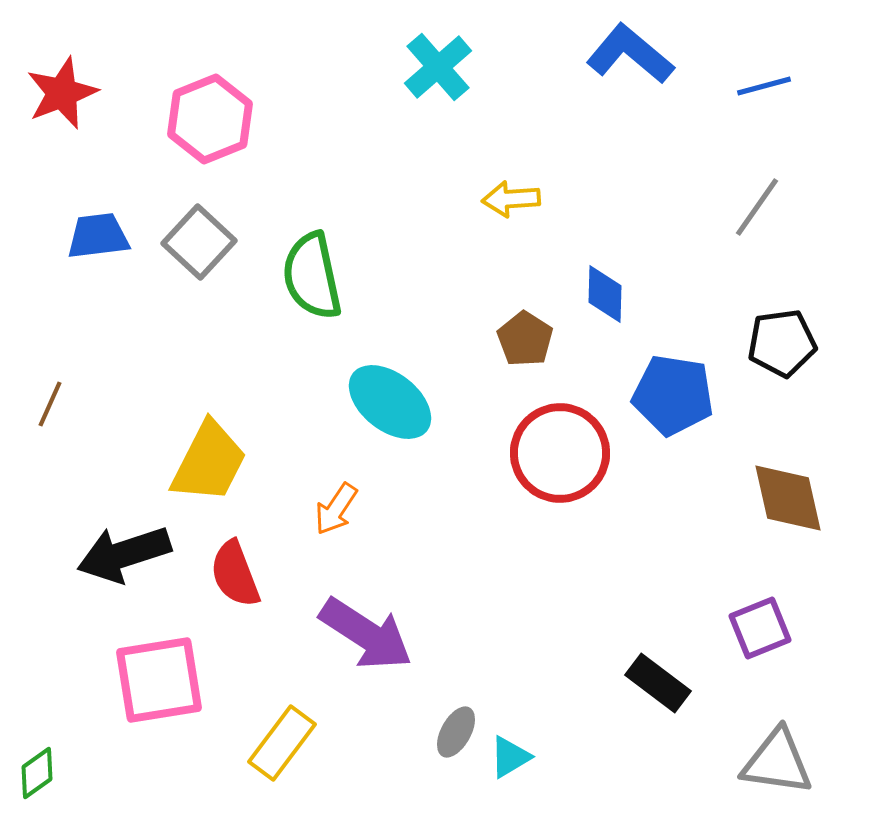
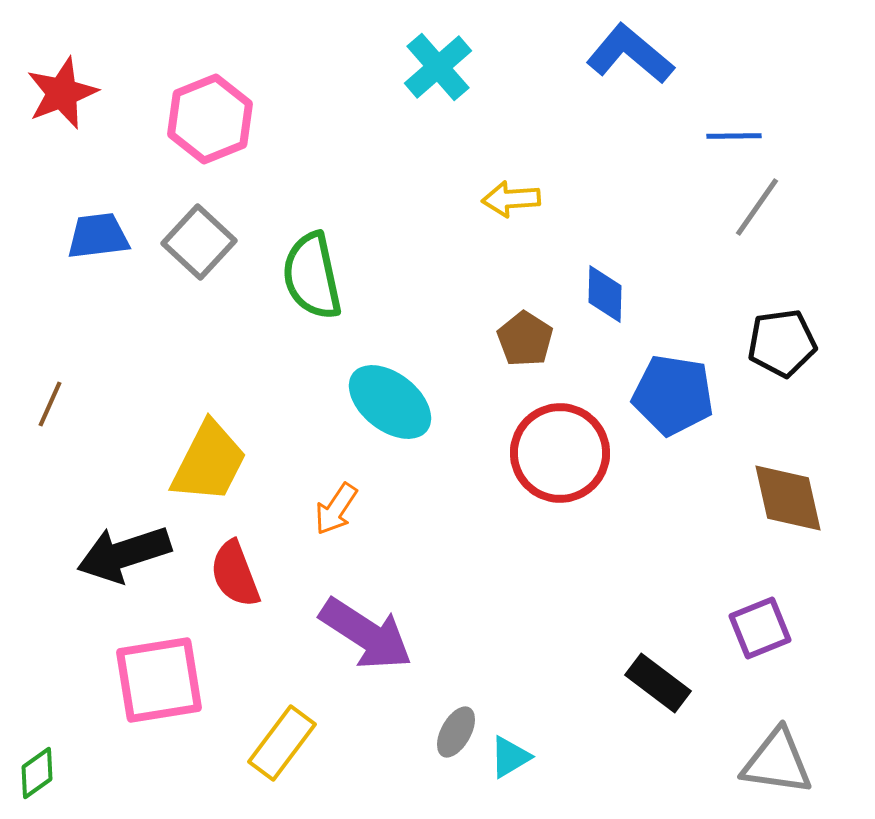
blue line: moved 30 px left, 50 px down; rotated 14 degrees clockwise
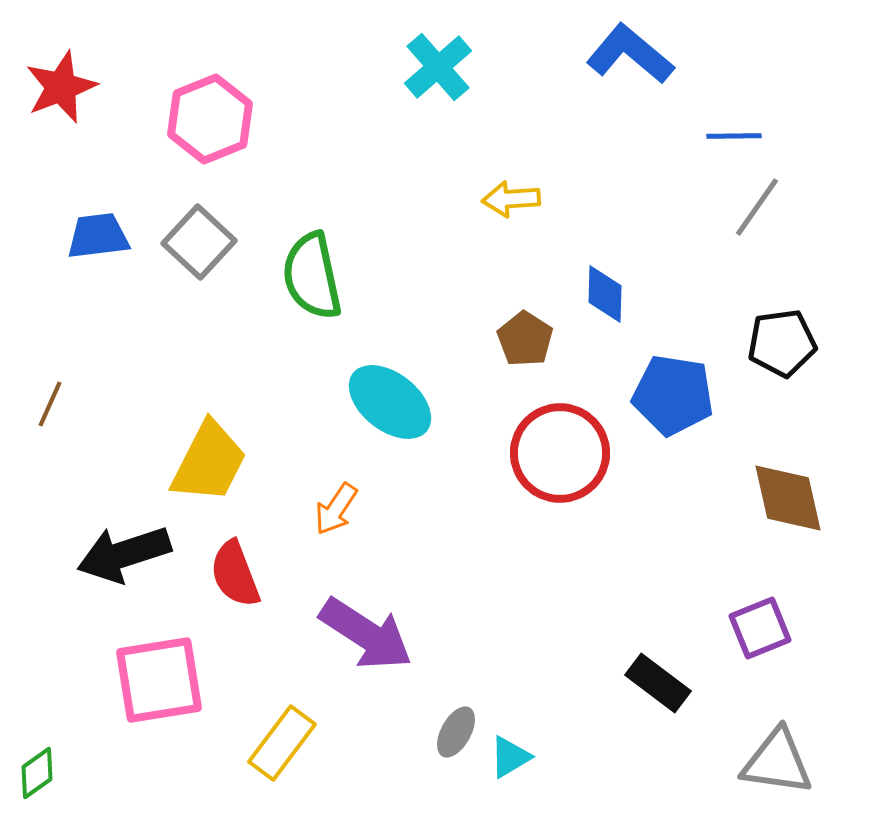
red star: moved 1 px left, 6 px up
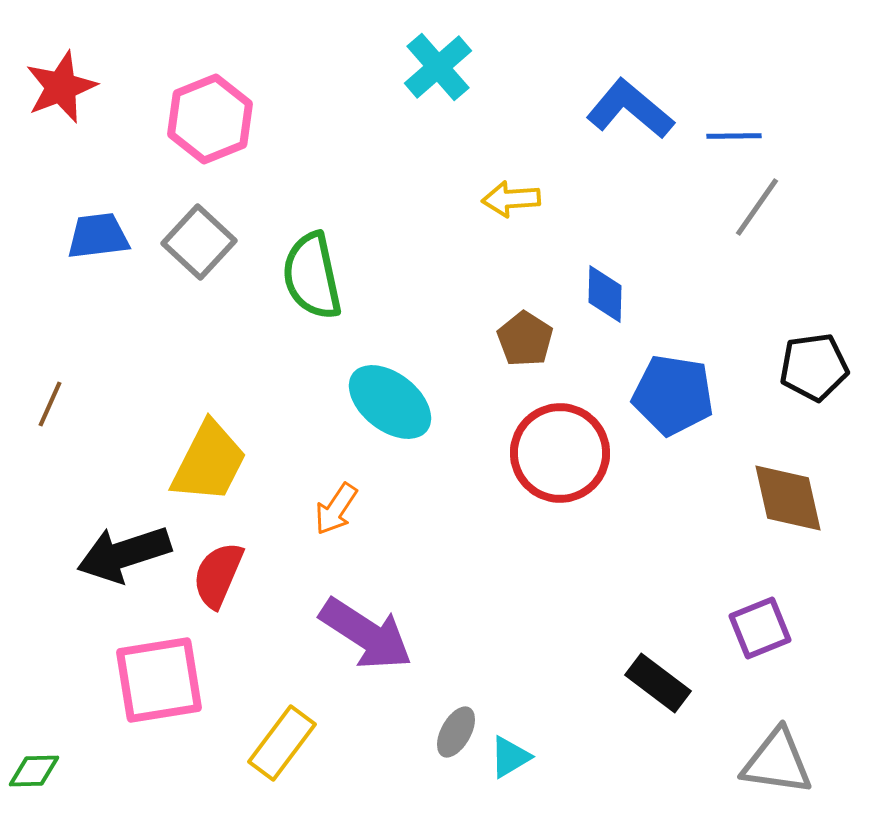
blue L-shape: moved 55 px down
black pentagon: moved 32 px right, 24 px down
red semicircle: moved 17 px left, 1 px down; rotated 44 degrees clockwise
green diamond: moved 3 px left, 2 px up; rotated 34 degrees clockwise
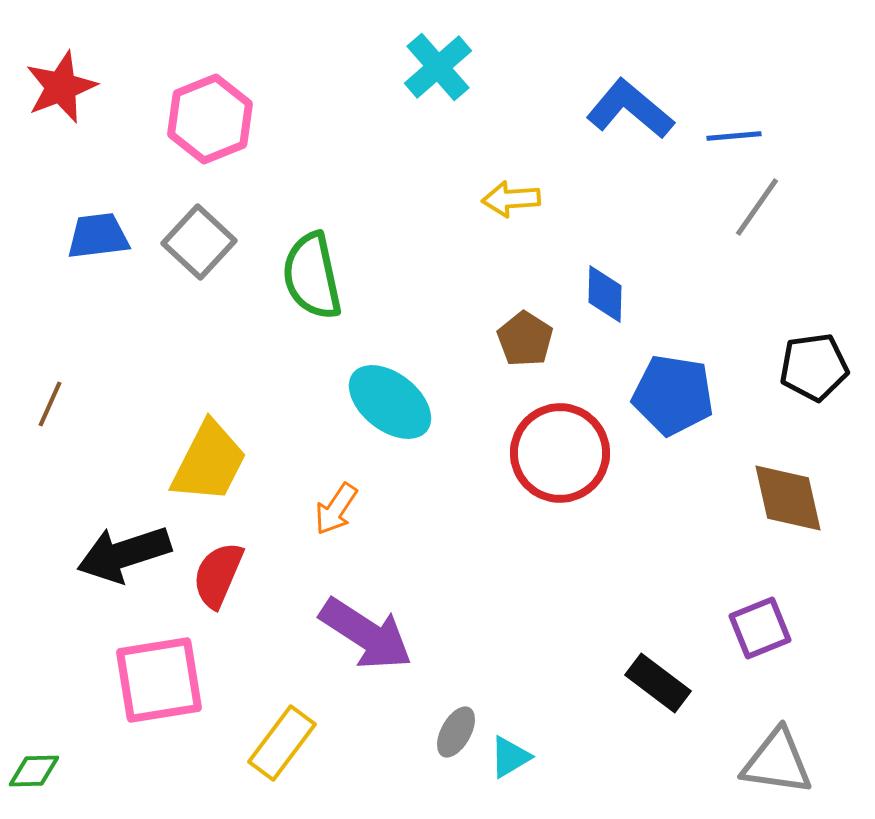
blue line: rotated 4 degrees counterclockwise
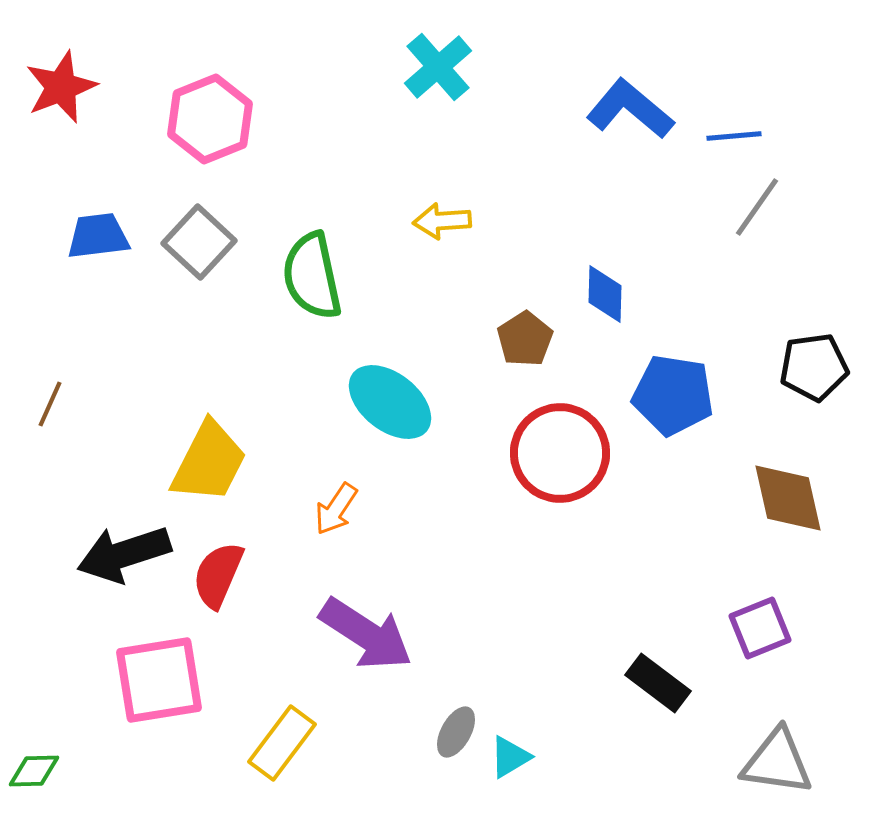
yellow arrow: moved 69 px left, 22 px down
brown pentagon: rotated 6 degrees clockwise
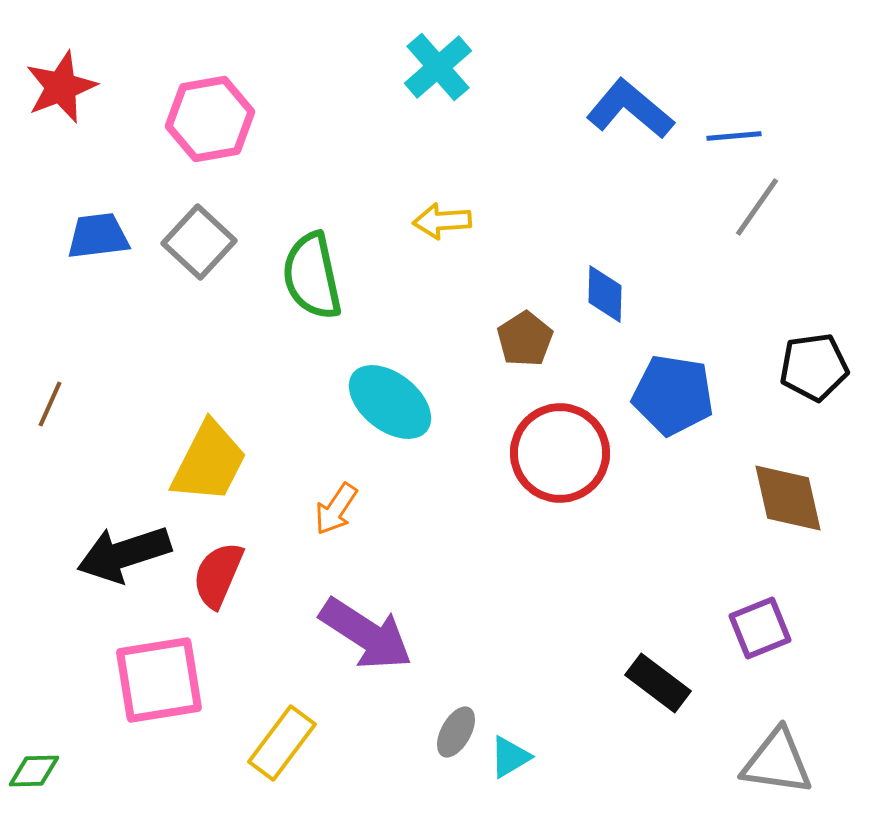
pink hexagon: rotated 12 degrees clockwise
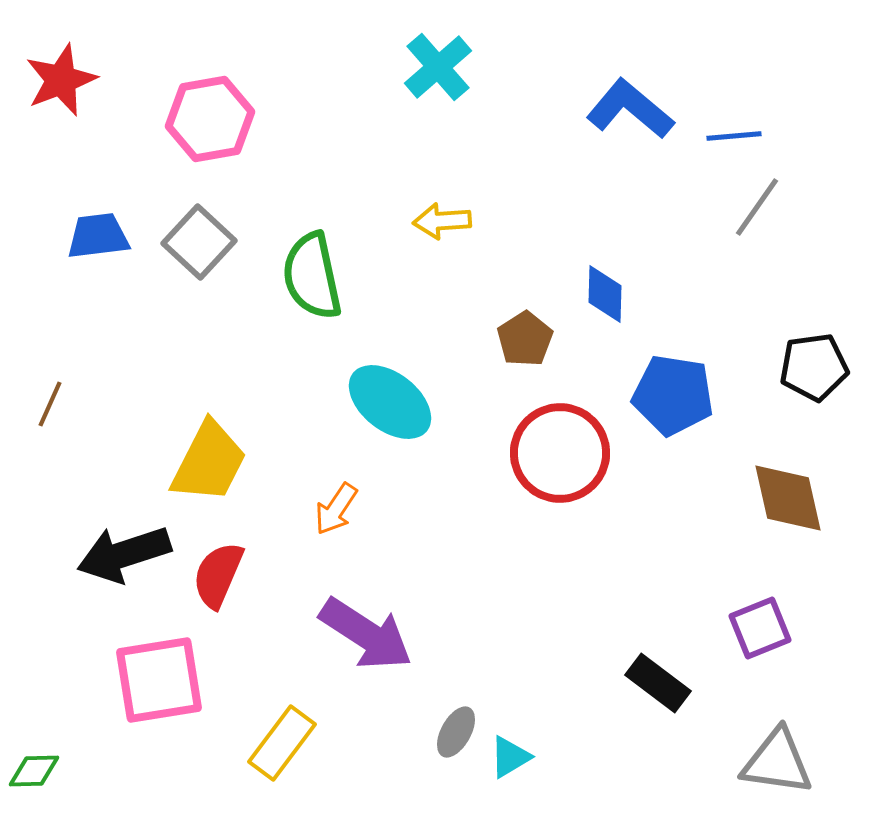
red star: moved 7 px up
